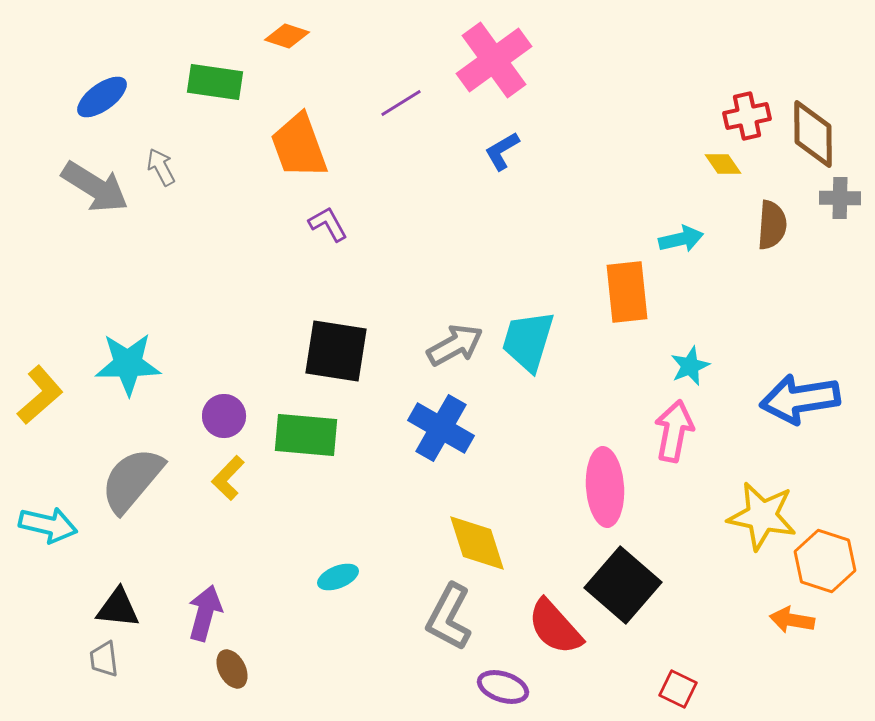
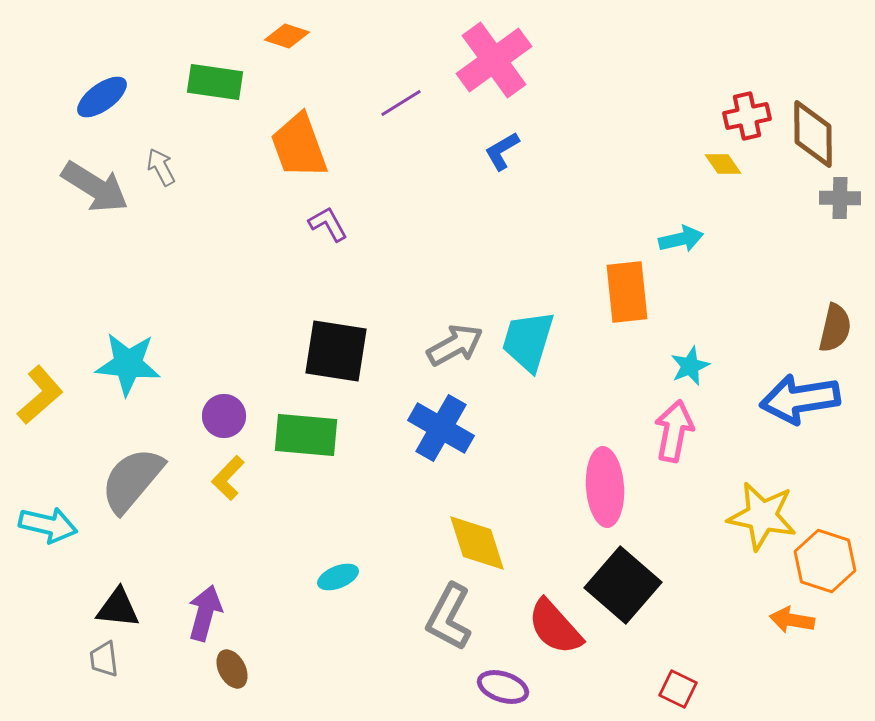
brown semicircle at (772, 225): moved 63 px right, 103 px down; rotated 9 degrees clockwise
cyan star at (128, 364): rotated 6 degrees clockwise
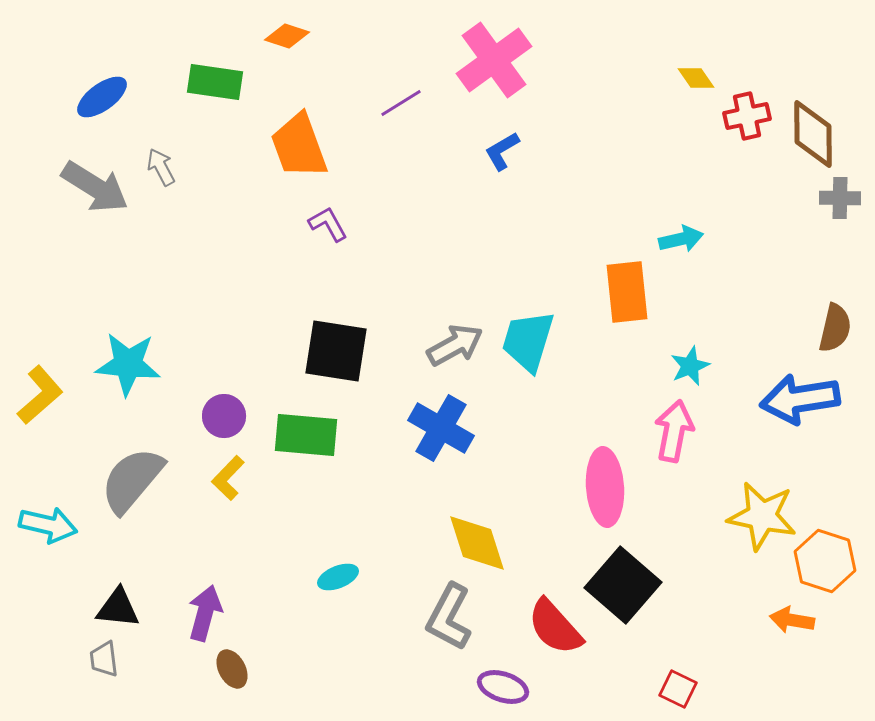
yellow diamond at (723, 164): moved 27 px left, 86 px up
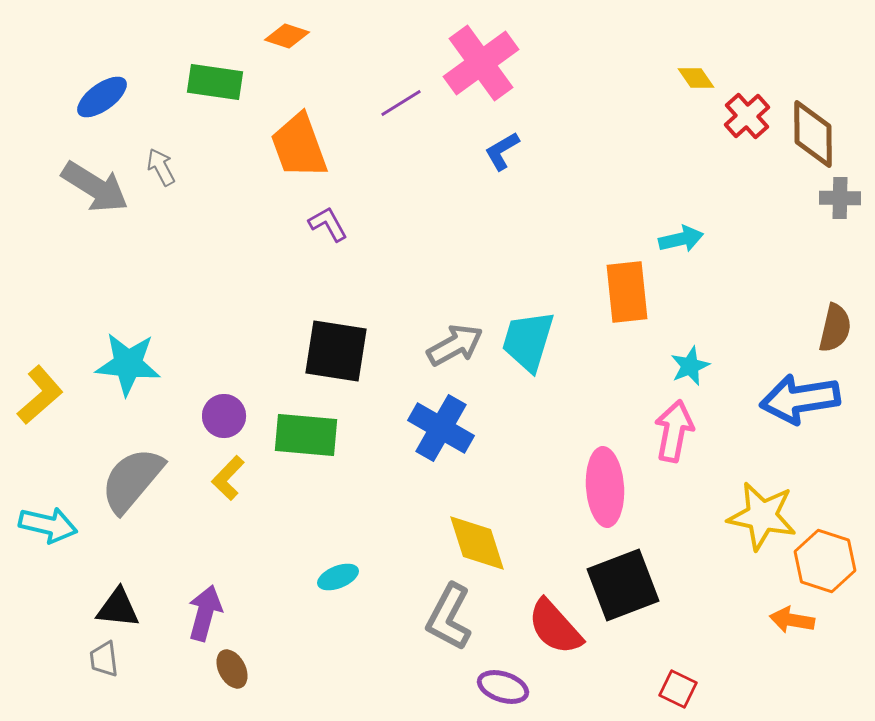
pink cross at (494, 60): moved 13 px left, 3 px down
red cross at (747, 116): rotated 30 degrees counterclockwise
black square at (623, 585): rotated 28 degrees clockwise
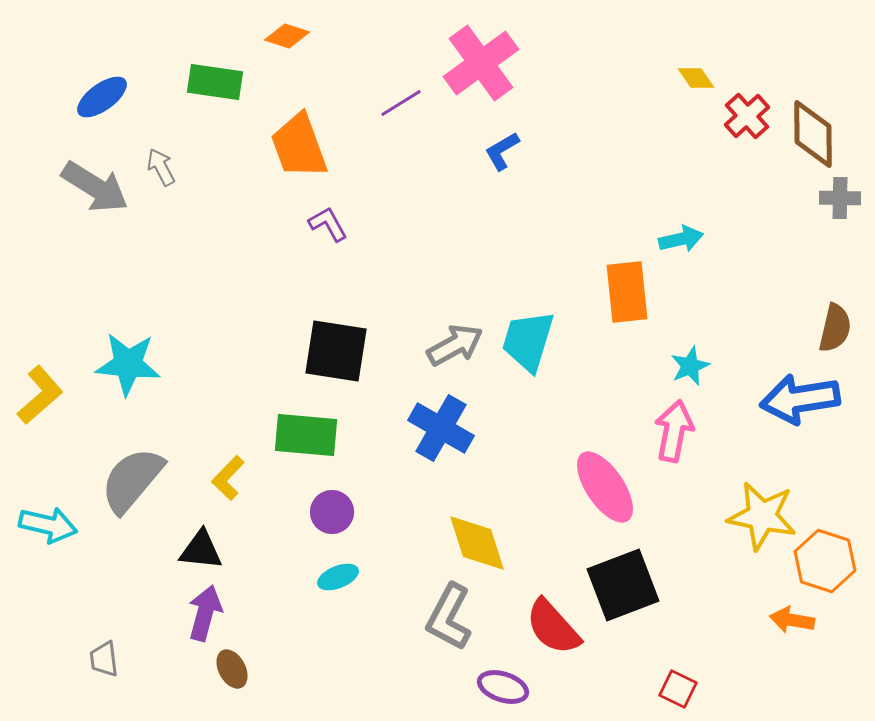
purple circle at (224, 416): moved 108 px right, 96 px down
pink ellipse at (605, 487): rotated 30 degrees counterclockwise
black triangle at (118, 608): moved 83 px right, 58 px up
red semicircle at (555, 627): moved 2 px left
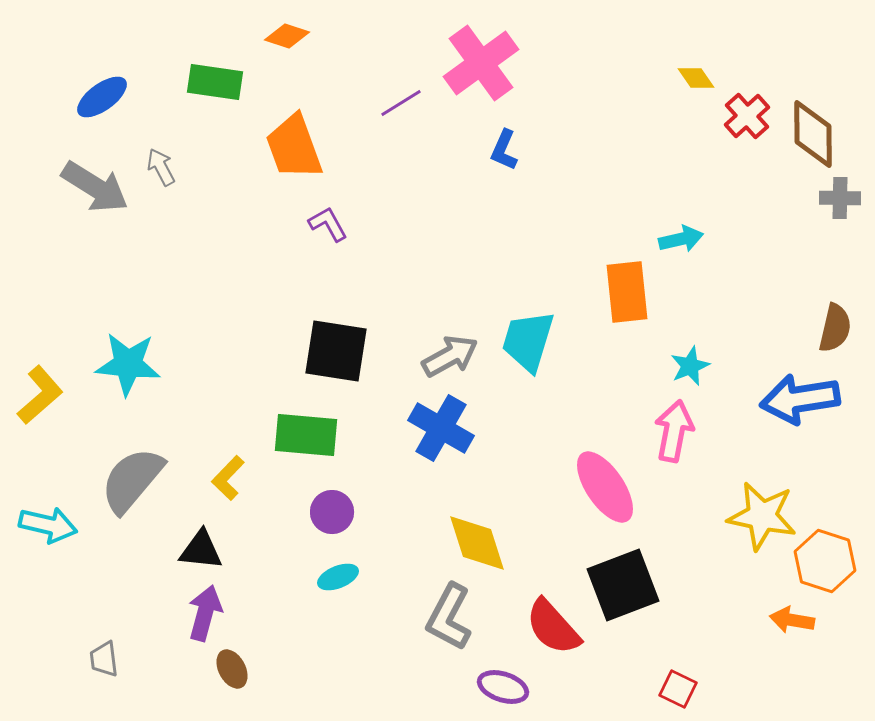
orange trapezoid at (299, 146): moved 5 px left, 1 px down
blue L-shape at (502, 151): moved 2 px right, 1 px up; rotated 36 degrees counterclockwise
gray arrow at (455, 345): moved 5 px left, 11 px down
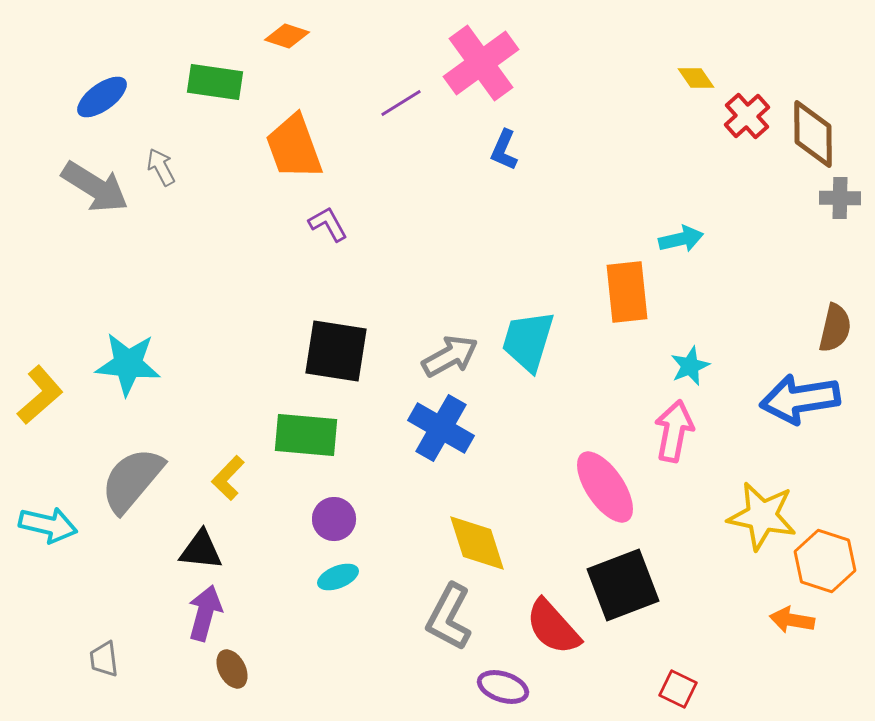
purple circle at (332, 512): moved 2 px right, 7 px down
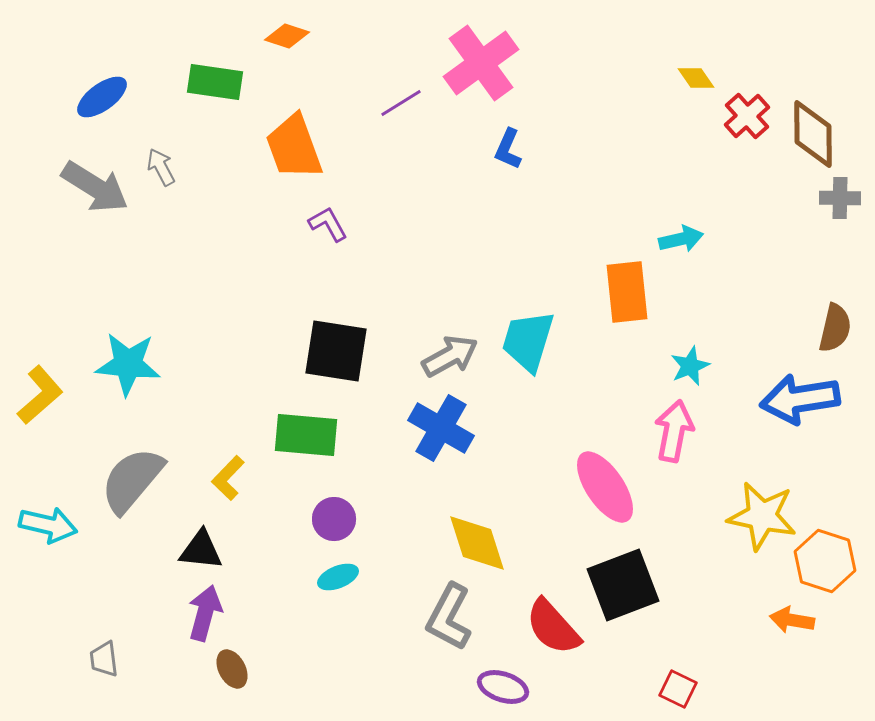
blue L-shape at (504, 150): moved 4 px right, 1 px up
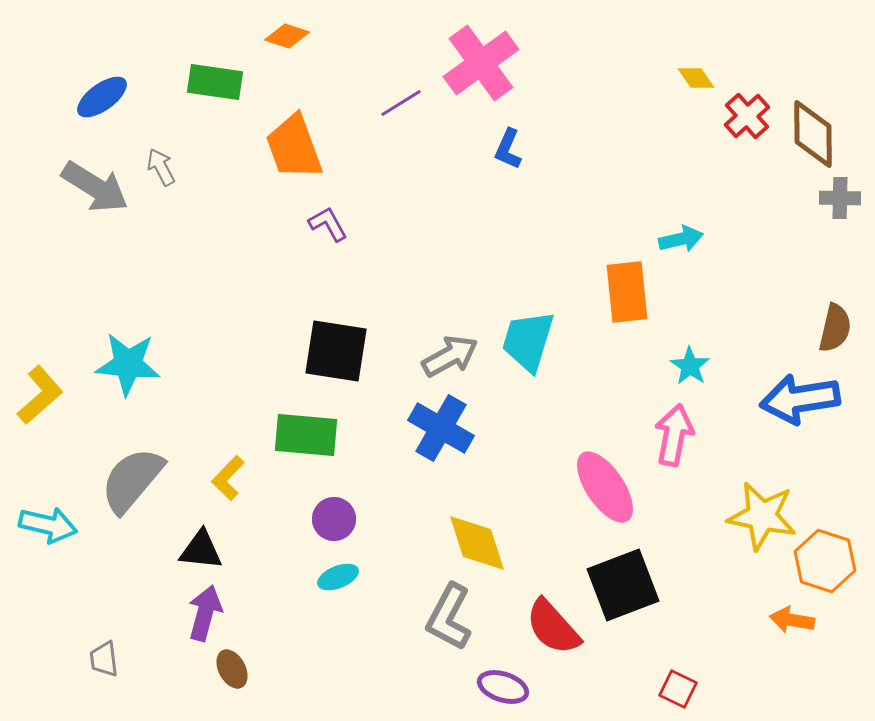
cyan star at (690, 366): rotated 15 degrees counterclockwise
pink arrow at (674, 431): moved 4 px down
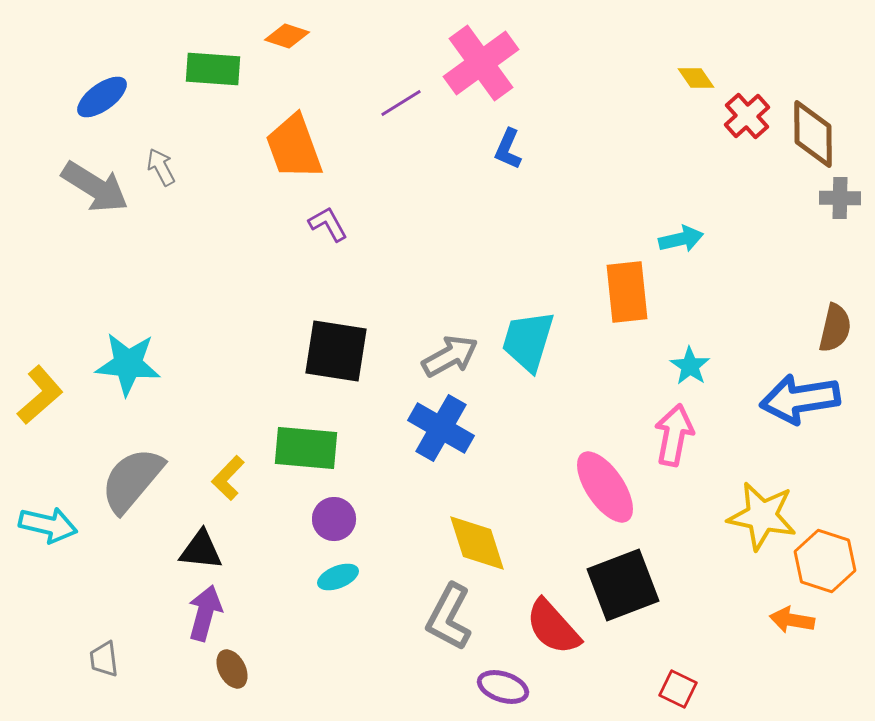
green rectangle at (215, 82): moved 2 px left, 13 px up; rotated 4 degrees counterclockwise
green rectangle at (306, 435): moved 13 px down
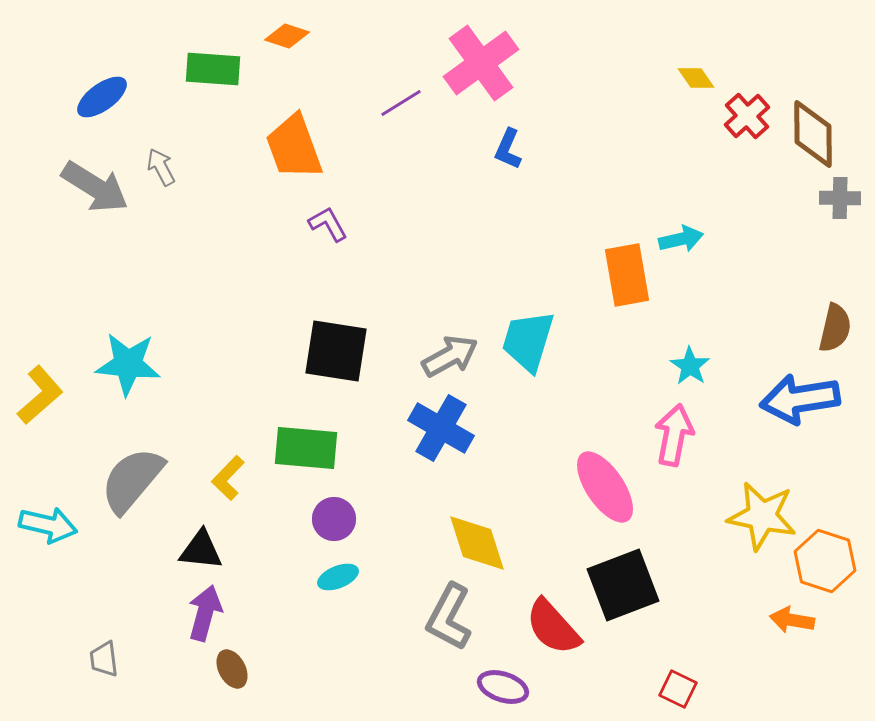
orange rectangle at (627, 292): moved 17 px up; rotated 4 degrees counterclockwise
